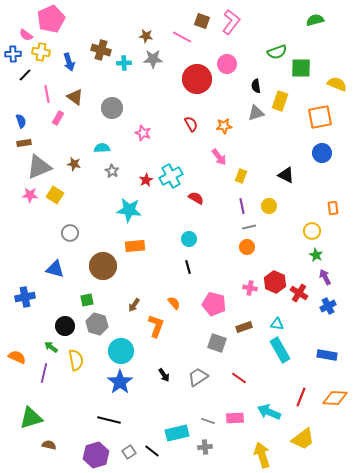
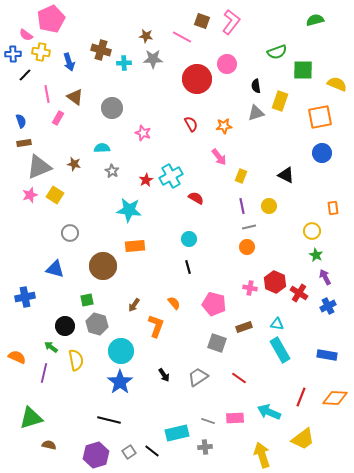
green square at (301, 68): moved 2 px right, 2 px down
pink star at (30, 195): rotated 21 degrees counterclockwise
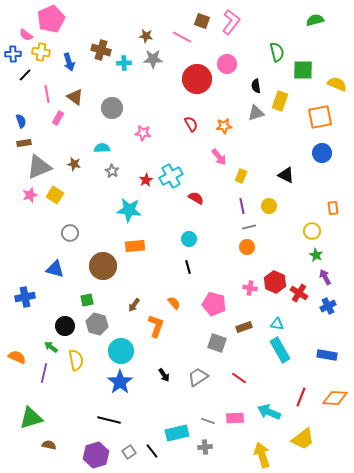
green semicircle at (277, 52): rotated 84 degrees counterclockwise
pink star at (143, 133): rotated 14 degrees counterclockwise
black line at (152, 451): rotated 14 degrees clockwise
